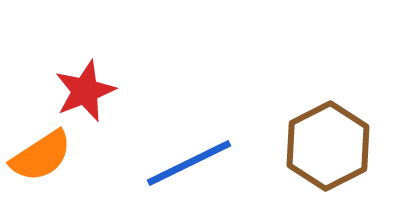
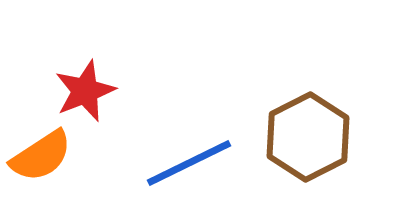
brown hexagon: moved 20 px left, 9 px up
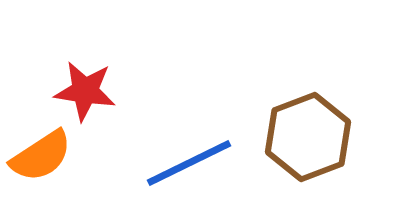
red star: rotated 30 degrees clockwise
brown hexagon: rotated 6 degrees clockwise
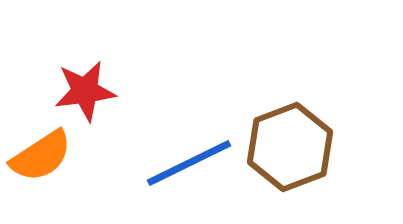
red star: rotated 16 degrees counterclockwise
brown hexagon: moved 18 px left, 10 px down
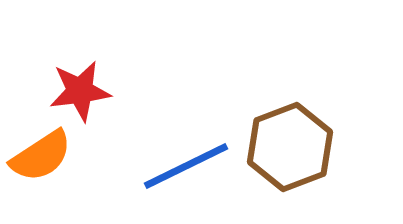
red star: moved 5 px left
blue line: moved 3 px left, 3 px down
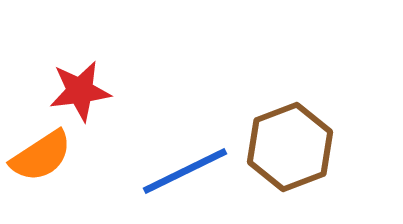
blue line: moved 1 px left, 5 px down
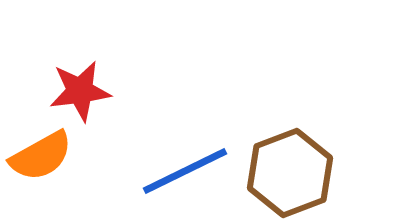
brown hexagon: moved 26 px down
orange semicircle: rotated 4 degrees clockwise
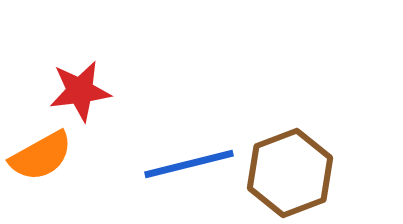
blue line: moved 4 px right, 7 px up; rotated 12 degrees clockwise
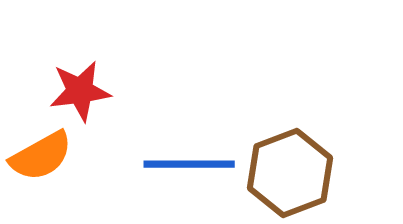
blue line: rotated 14 degrees clockwise
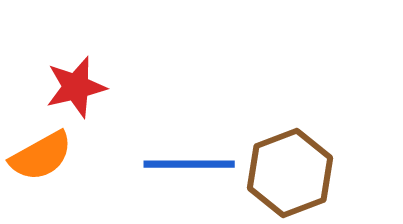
red star: moved 4 px left, 4 px up; rotated 6 degrees counterclockwise
